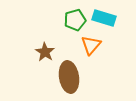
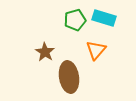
orange triangle: moved 5 px right, 5 px down
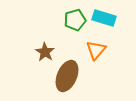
brown ellipse: moved 2 px left, 1 px up; rotated 32 degrees clockwise
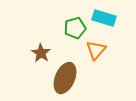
green pentagon: moved 8 px down
brown star: moved 4 px left, 1 px down
brown ellipse: moved 2 px left, 2 px down
